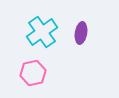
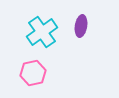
purple ellipse: moved 7 px up
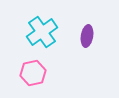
purple ellipse: moved 6 px right, 10 px down
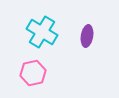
cyan cross: rotated 24 degrees counterclockwise
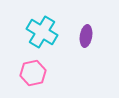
purple ellipse: moved 1 px left
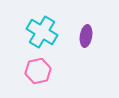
pink hexagon: moved 5 px right, 2 px up
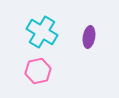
purple ellipse: moved 3 px right, 1 px down
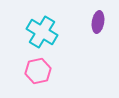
purple ellipse: moved 9 px right, 15 px up
